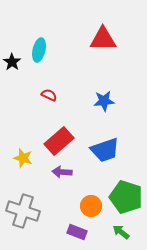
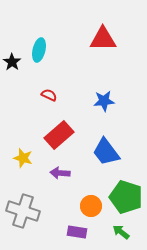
red rectangle: moved 6 px up
blue trapezoid: moved 1 px right, 2 px down; rotated 72 degrees clockwise
purple arrow: moved 2 px left, 1 px down
purple rectangle: rotated 12 degrees counterclockwise
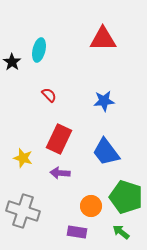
red semicircle: rotated 21 degrees clockwise
red rectangle: moved 4 px down; rotated 24 degrees counterclockwise
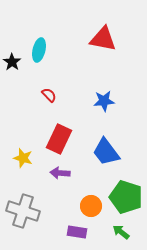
red triangle: rotated 12 degrees clockwise
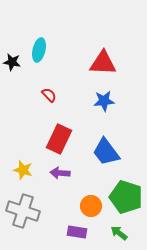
red triangle: moved 24 px down; rotated 8 degrees counterclockwise
black star: rotated 24 degrees counterclockwise
yellow star: moved 12 px down
green arrow: moved 2 px left, 1 px down
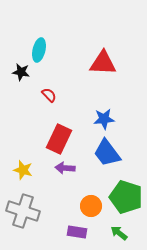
black star: moved 9 px right, 10 px down
blue star: moved 18 px down
blue trapezoid: moved 1 px right, 1 px down
purple arrow: moved 5 px right, 5 px up
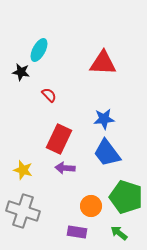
cyan ellipse: rotated 15 degrees clockwise
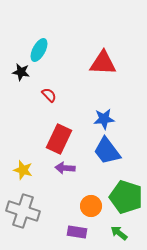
blue trapezoid: moved 2 px up
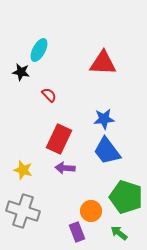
orange circle: moved 5 px down
purple rectangle: rotated 60 degrees clockwise
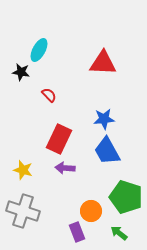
blue trapezoid: rotated 8 degrees clockwise
